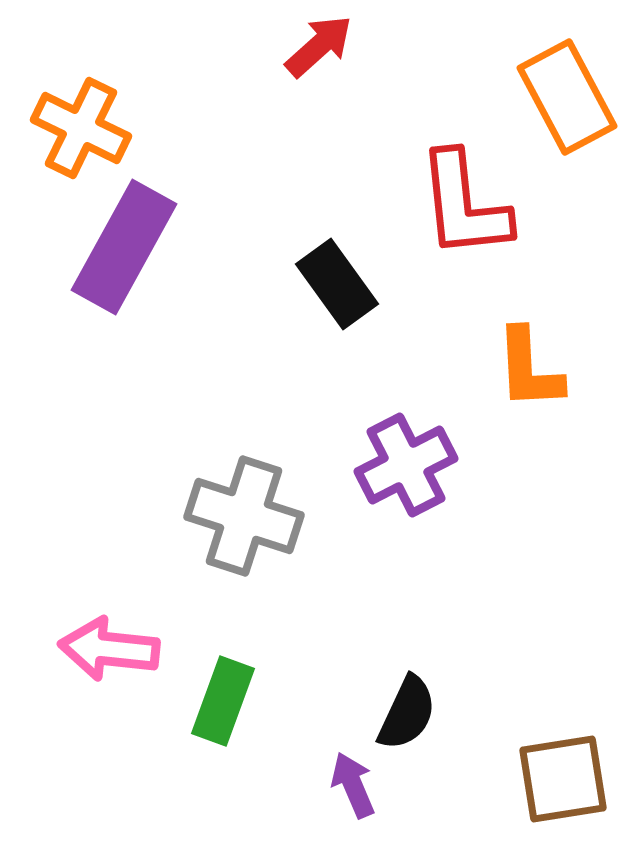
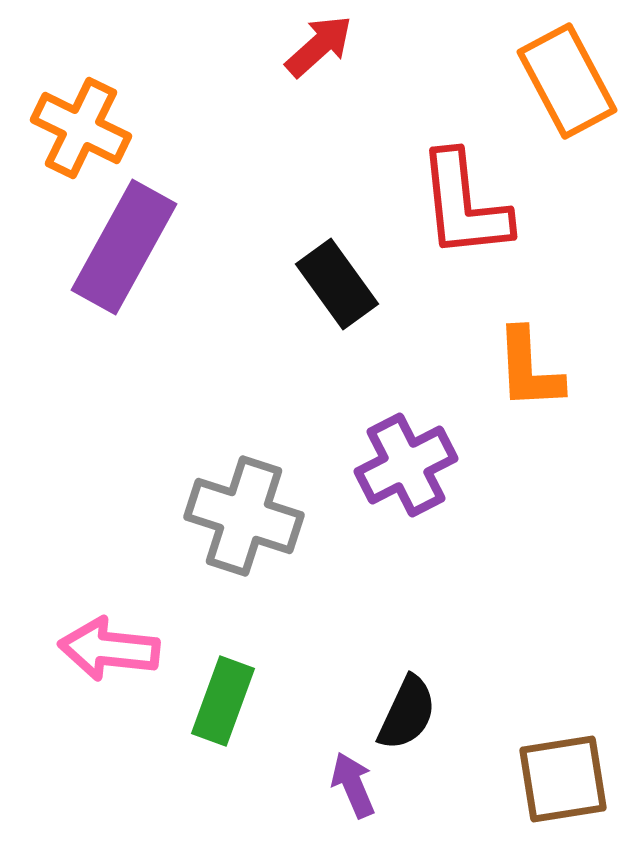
orange rectangle: moved 16 px up
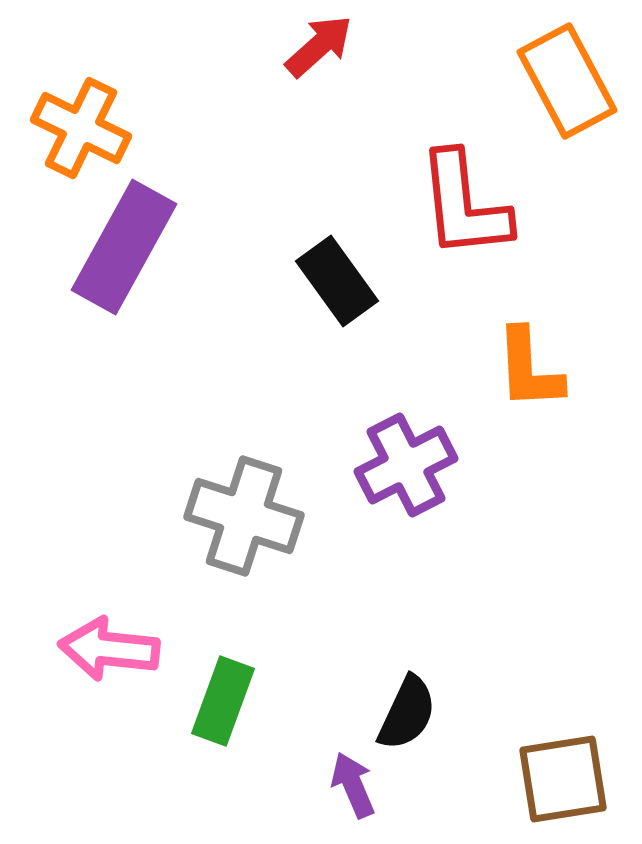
black rectangle: moved 3 px up
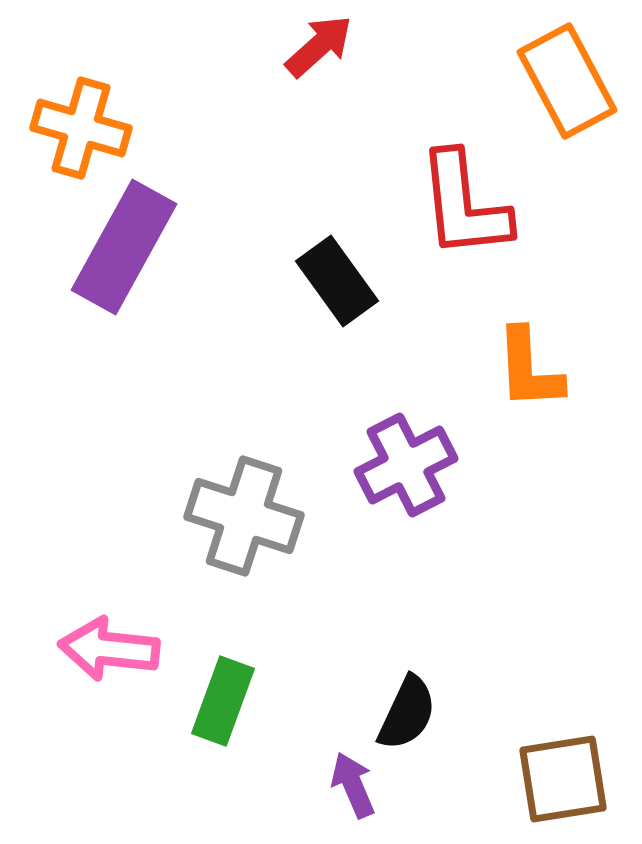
orange cross: rotated 10 degrees counterclockwise
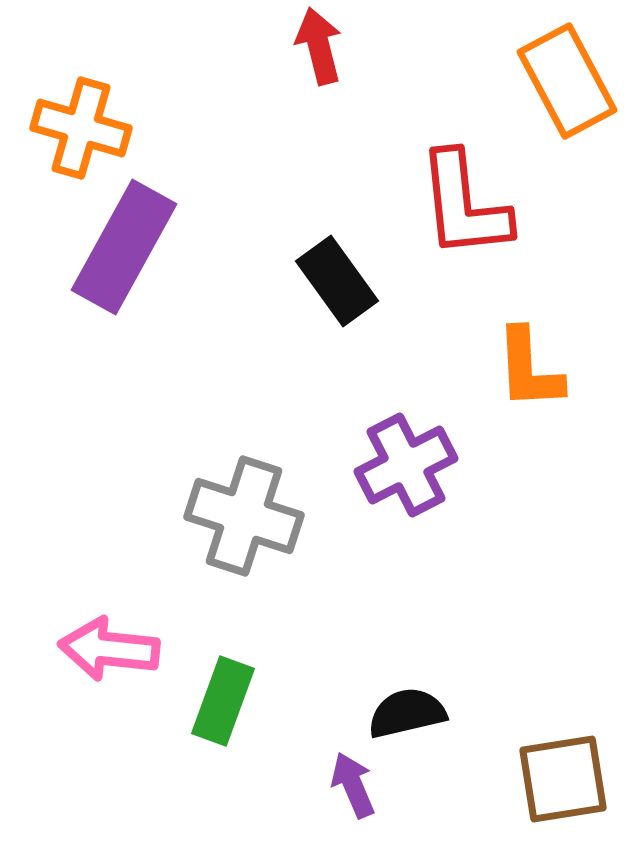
red arrow: rotated 62 degrees counterclockwise
black semicircle: rotated 128 degrees counterclockwise
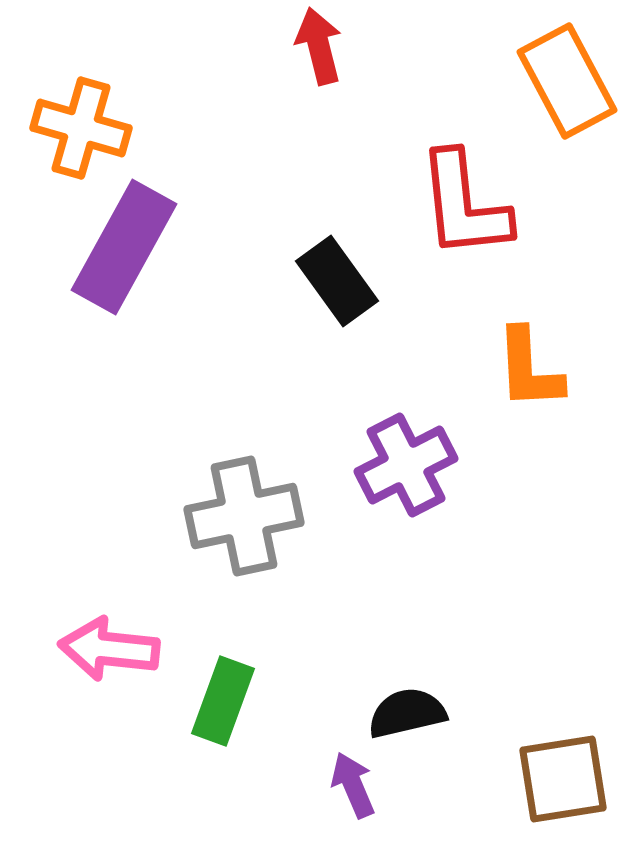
gray cross: rotated 30 degrees counterclockwise
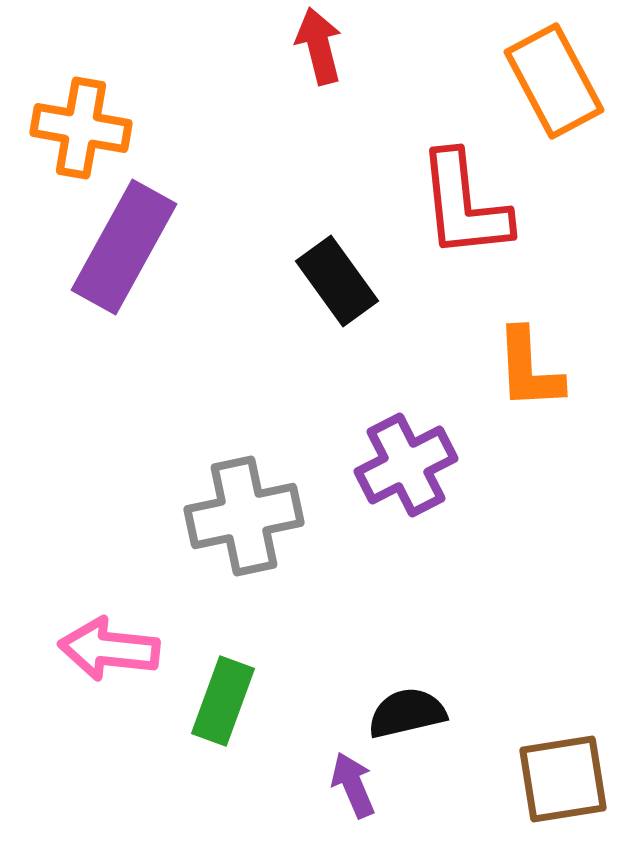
orange rectangle: moved 13 px left
orange cross: rotated 6 degrees counterclockwise
